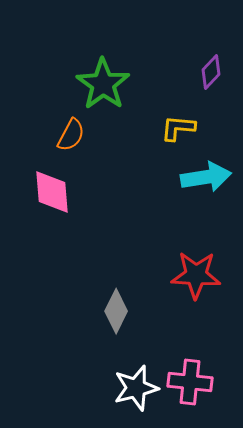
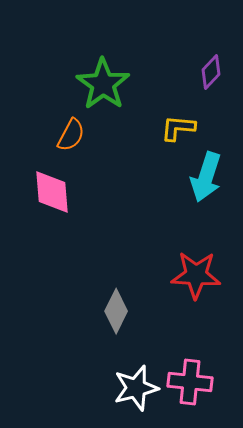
cyan arrow: rotated 117 degrees clockwise
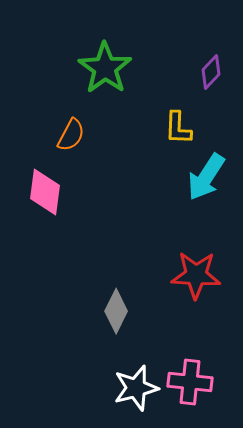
green star: moved 2 px right, 16 px up
yellow L-shape: rotated 93 degrees counterclockwise
cyan arrow: rotated 15 degrees clockwise
pink diamond: moved 7 px left; rotated 12 degrees clockwise
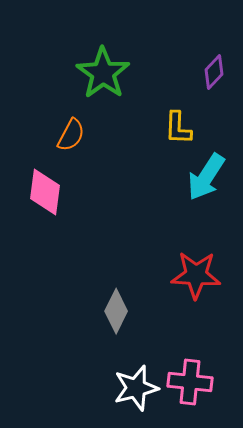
green star: moved 2 px left, 5 px down
purple diamond: moved 3 px right
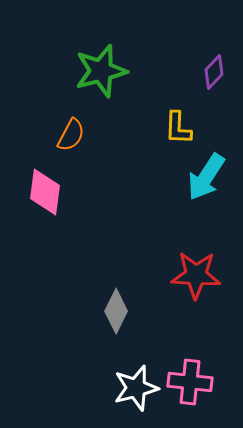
green star: moved 2 px left, 2 px up; rotated 22 degrees clockwise
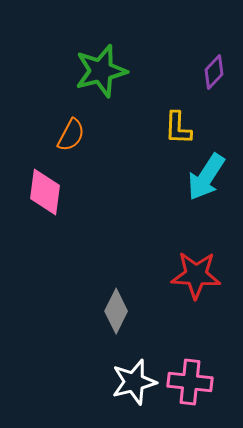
white star: moved 2 px left, 6 px up
